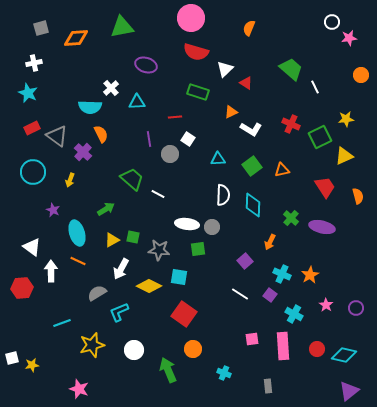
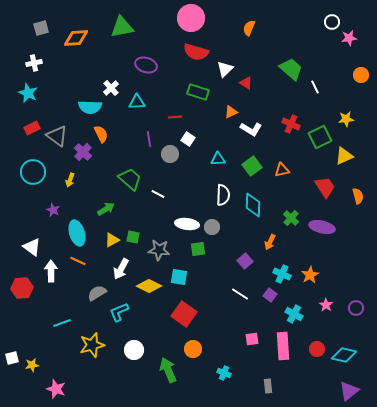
green trapezoid at (132, 179): moved 2 px left
pink star at (79, 389): moved 23 px left
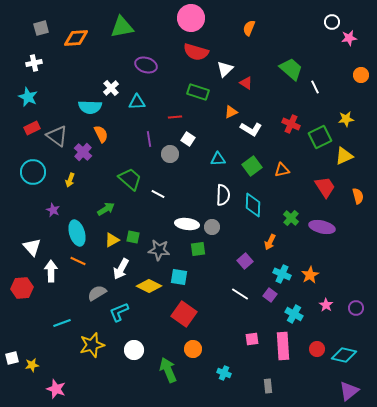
cyan star at (28, 93): moved 4 px down
white triangle at (32, 247): rotated 12 degrees clockwise
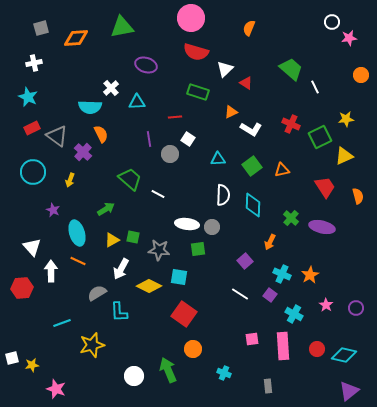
cyan L-shape at (119, 312): rotated 70 degrees counterclockwise
white circle at (134, 350): moved 26 px down
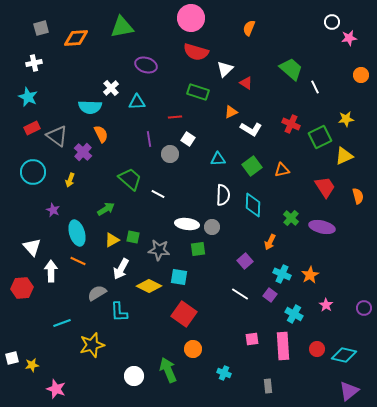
purple circle at (356, 308): moved 8 px right
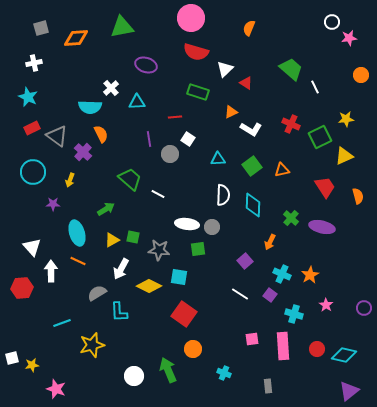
purple star at (53, 210): moved 6 px up; rotated 24 degrees counterclockwise
cyan cross at (294, 314): rotated 12 degrees counterclockwise
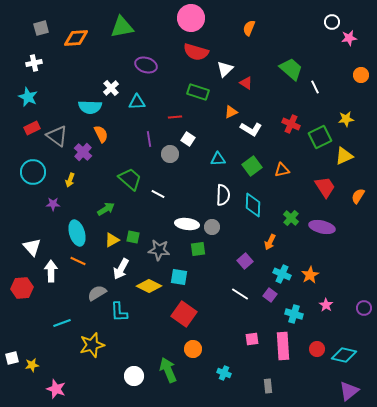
orange semicircle at (358, 196): rotated 133 degrees counterclockwise
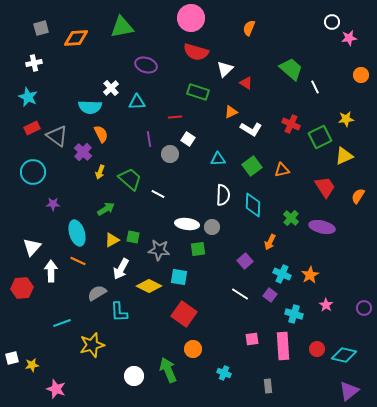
yellow arrow at (70, 180): moved 30 px right, 8 px up
white triangle at (32, 247): rotated 24 degrees clockwise
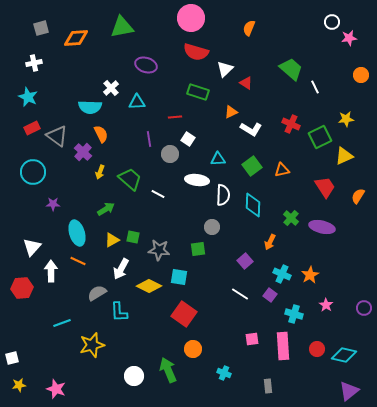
white ellipse at (187, 224): moved 10 px right, 44 px up
yellow star at (32, 365): moved 13 px left, 20 px down
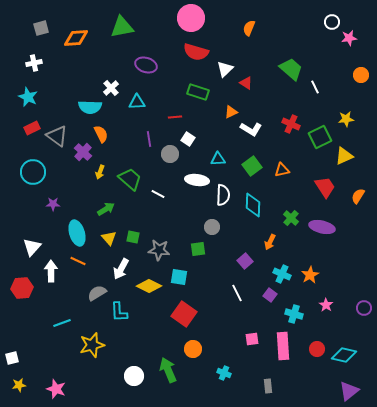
yellow triangle at (112, 240): moved 3 px left, 2 px up; rotated 42 degrees counterclockwise
white line at (240, 294): moved 3 px left, 1 px up; rotated 30 degrees clockwise
